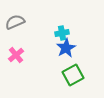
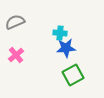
cyan cross: moved 2 px left; rotated 16 degrees clockwise
blue star: rotated 24 degrees clockwise
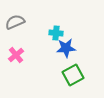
cyan cross: moved 4 px left
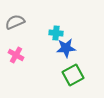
pink cross: rotated 21 degrees counterclockwise
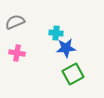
pink cross: moved 1 px right, 2 px up; rotated 21 degrees counterclockwise
green square: moved 1 px up
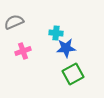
gray semicircle: moved 1 px left
pink cross: moved 6 px right, 2 px up; rotated 28 degrees counterclockwise
